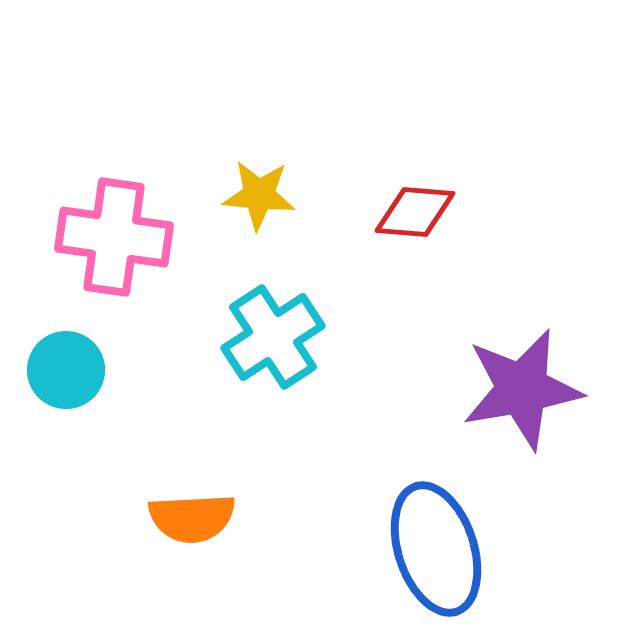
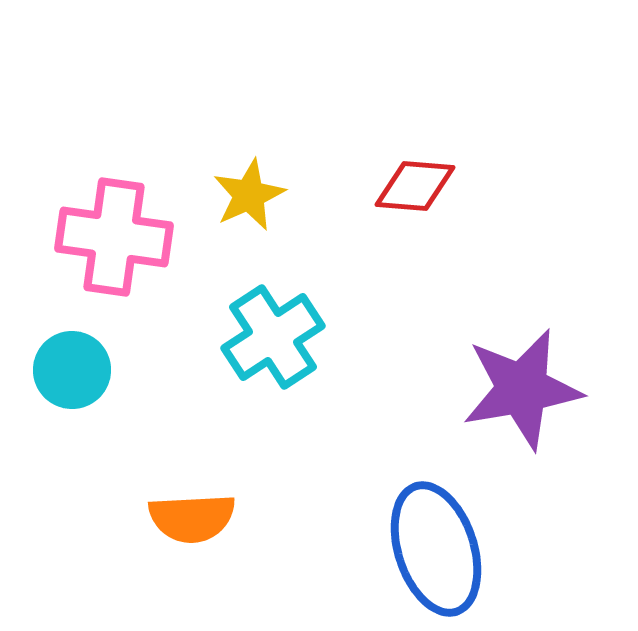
yellow star: moved 10 px left; rotated 30 degrees counterclockwise
red diamond: moved 26 px up
cyan circle: moved 6 px right
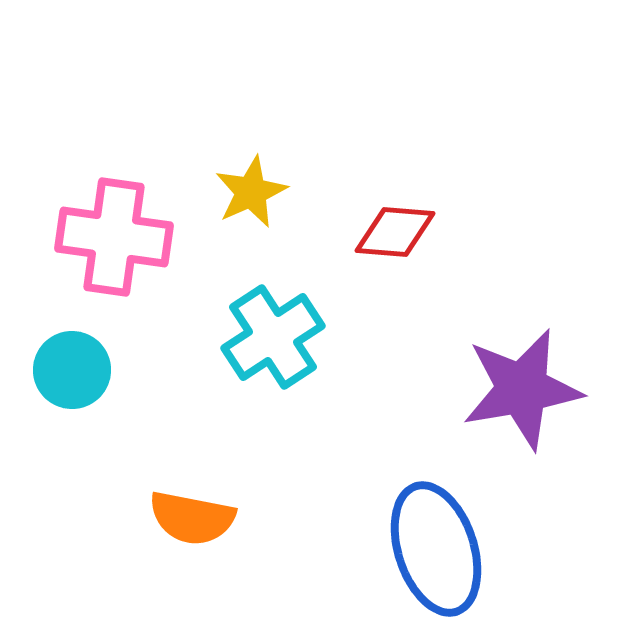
red diamond: moved 20 px left, 46 px down
yellow star: moved 2 px right, 3 px up
orange semicircle: rotated 14 degrees clockwise
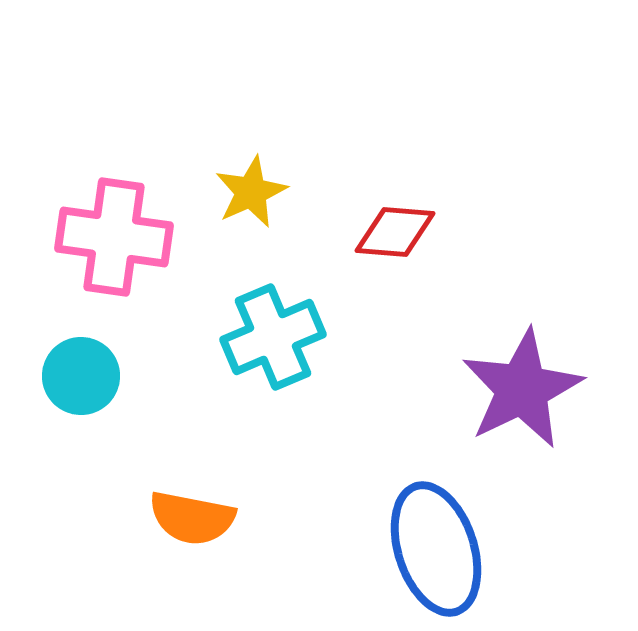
cyan cross: rotated 10 degrees clockwise
cyan circle: moved 9 px right, 6 px down
purple star: rotated 16 degrees counterclockwise
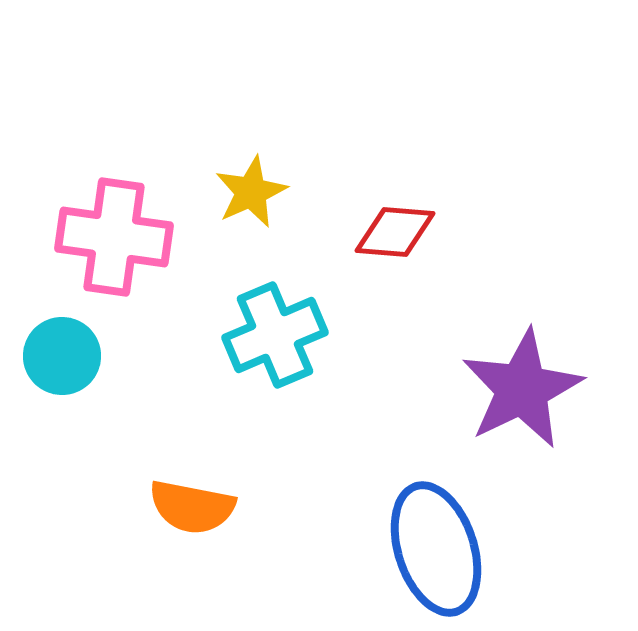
cyan cross: moved 2 px right, 2 px up
cyan circle: moved 19 px left, 20 px up
orange semicircle: moved 11 px up
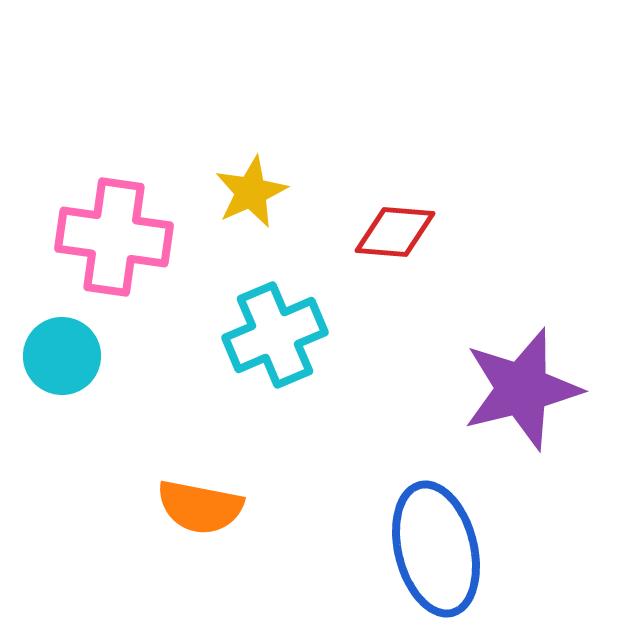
purple star: rotated 12 degrees clockwise
orange semicircle: moved 8 px right
blue ellipse: rotated 4 degrees clockwise
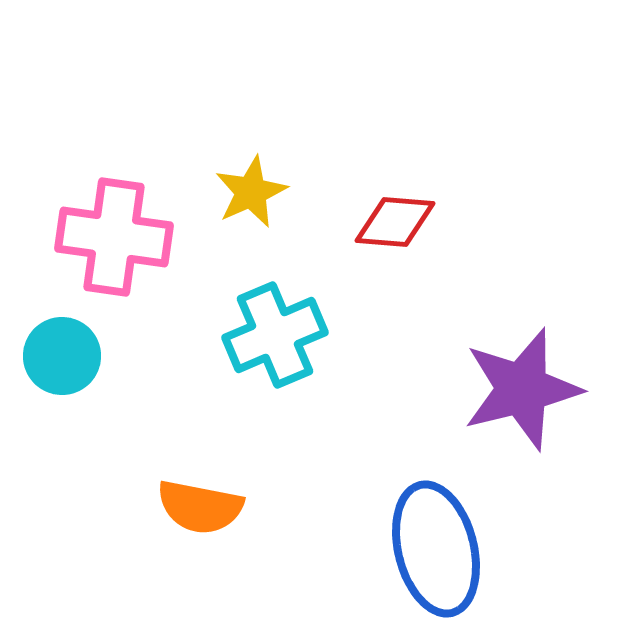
red diamond: moved 10 px up
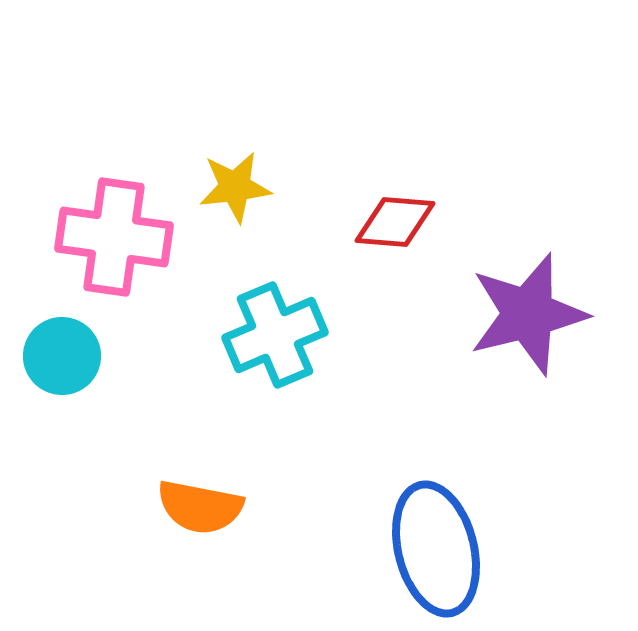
yellow star: moved 16 px left, 5 px up; rotated 18 degrees clockwise
purple star: moved 6 px right, 75 px up
